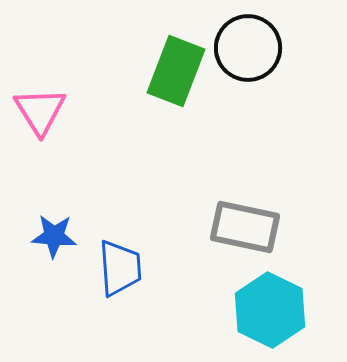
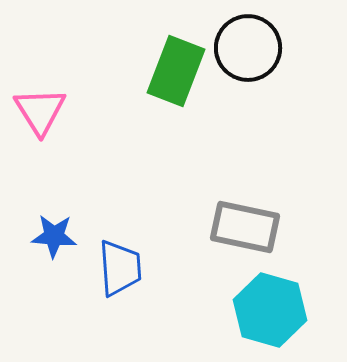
cyan hexagon: rotated 10 degrees counterclockwise
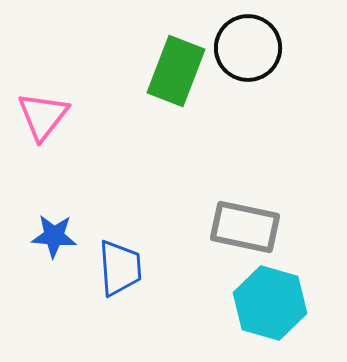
pink triangle: moved 3 px right, 5 px down; rotated 10 degrees clockwise
cyan hexagon: moved 7 px up
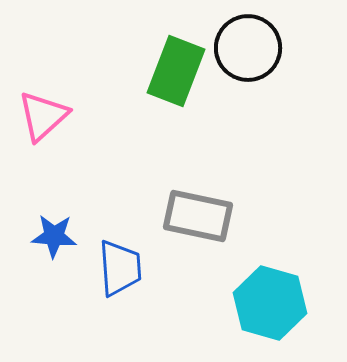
pink triangle: rotated 10 degrees clockwise
gray rectangle: moved 47 px left, 11 px up
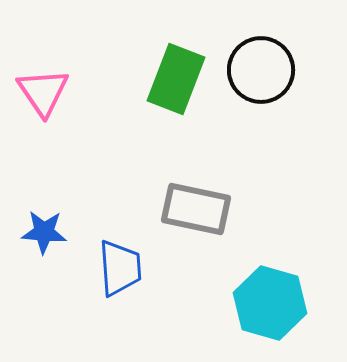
black circle: moved 13 px right, 22 px down
green rectangle: moved 8 px down
pink triangle: moved 24 px up; rotated 22 degrees counterclockwise
gray rectangle: moved 2 px left, 7 px up
blue star: moved 10 px left, 4 px up
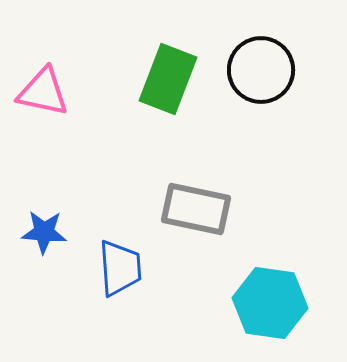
green rectangle: moved 8 px left
pink triangle: rotated 44 degrees counterclockwise
cyan hexagon: rotated 8 degrees counterclockwise
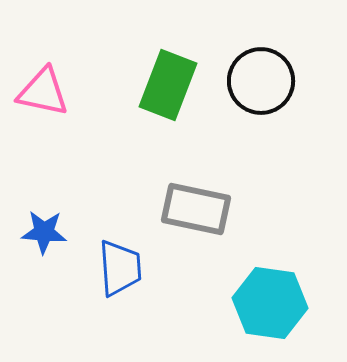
black circle: moved 11 px down
green rectangle: moved 6 px down
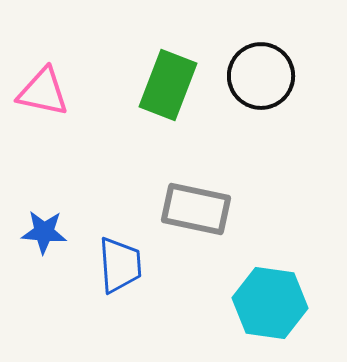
black circle: moved 5 px up
blue trapezoid: moved 3 px up
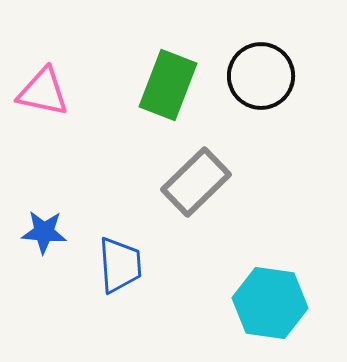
gray rectangle: moved 27 px up; rotated 56 degrees counterclockwise
